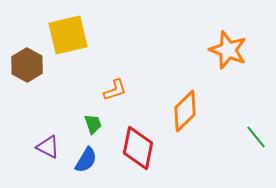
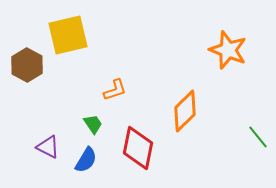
green trapezoid: rotated 15 degrees counterclockwise
green line: moved 2 px right
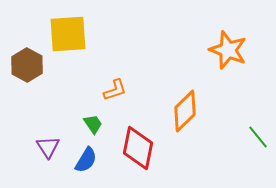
yellow square: moved 1 px up; rotated 9 degrees clockwise
purple triangle: rotated 30 degrees clockwise
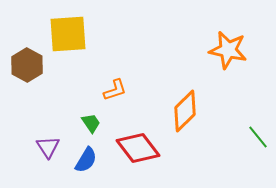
orange star: rotated 9 degrees counterclockwise
green trapezoid: moved 2 px left, 1 px up
red diamond: rotated 48 degrees counterclockwise
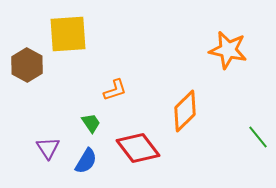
purple triangle: moved 1 px down
blue semicircle: moved 1 px down
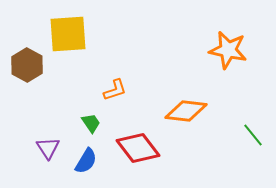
orange diamond: moved 1 px right; rotated 51 degrees clockwise
green line: moved 5 px left, 2 px up
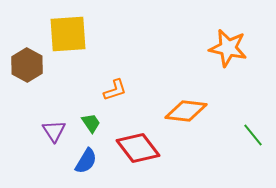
orange star: moved 2 px up
purple triangle: moved 6 px right, 17 px up
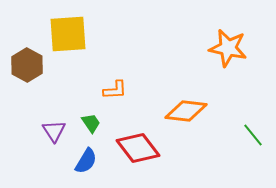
orange L-shape: rotated 15 degrees clockwise
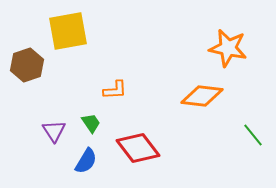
yellow square: moved 3 px up; rotated 6 degrees counterclockwise
brown hexagon: rotated 12 degrees clockwise
orange diamond: moved 16 px right, 15 px up
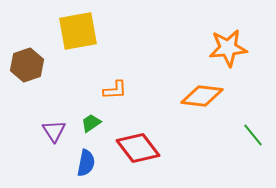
yellow square: moved 10 px right
orange star: rotated 18 degrees counterclockwise
green trapezoid: rotated 90 degrees counterclockwise
blue semicircle: moved 2 px down; rotated 20 degrees counterclockwise
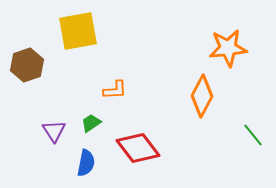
orange diamond: rotated 69 degrees counterclockwise
